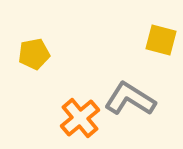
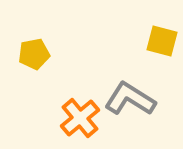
yellow square: moved 1 px right, 1 px down
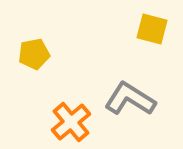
yellow square: moved 10 px left, 12 px up
orange cross: moved 9 px left, 4 px down
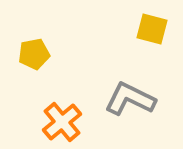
gray L-shape: rotated 6 degrees counterclockwise
orange cross: moved 9 px left
